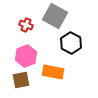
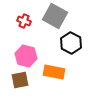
red cross: moved 2 px left, 4 px up
pink hexagon: rotated 25 degrees counterclockwise
orange rectangle: moved 1 px right
brown square: moved 1 px left
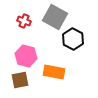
gray square: moved 1 px down
black hexagon: moved 2 px right, 4 px up
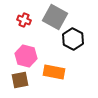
red cross: moved 1 px up
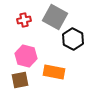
red cross: rotated 32 degrees counterclockwise
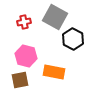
red cross: moved 2 px down
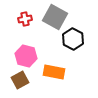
red cross: moved 1 px right, 3 px up
brown square: rotated 18 degrees counterclockwise
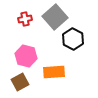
gray square: rotated 20 degrees clockwise
orange rectangle: rotated 15 degrees counterclockwise
brown square: moved 2 px down
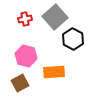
brown square: moved 1 px down
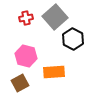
red cross: moved 1 px right, 1 px up
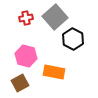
orange rectangle: rotated 15 degrees clockwise
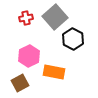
pink hexagon: moved 3 px right; rotated 20 degrees clockwise
